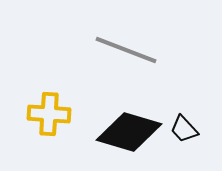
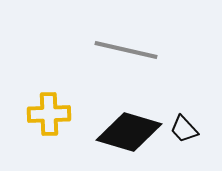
gray line: rotated 8 degrees counterclockwise
yellow cross: rotated 6 degrees counterclockwise
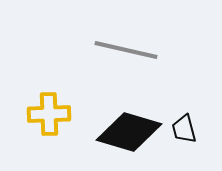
black trapezoid: rotated 28 degrees clockwise
